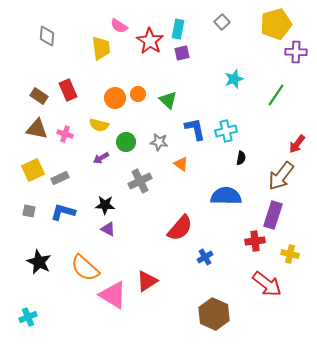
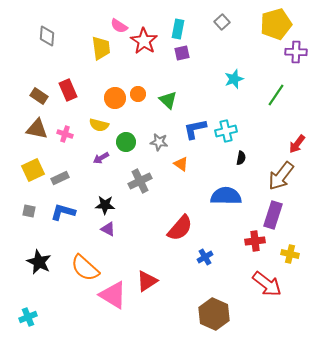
red star at (150, 41): moved 6 px left
blue L-shape at (195, 129): rotated 90 degrees counterclockwise
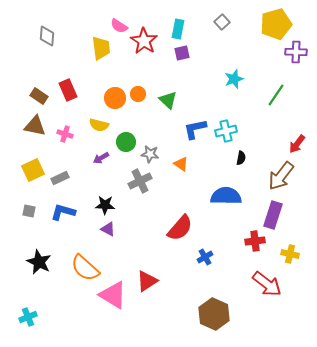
brown triangle at (37, 129): moved 2 px left, 3 px up
gray star at (159, 142): moved 9 px left, 12 px down
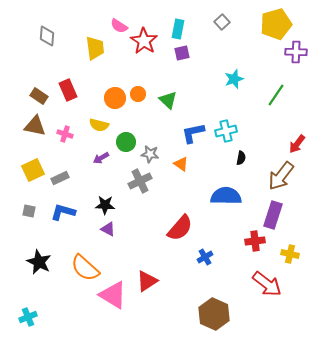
yellow trapezoid at (101, 48): moved 6 px left
blue L-shape at (195, 129): moved 2 px left, 4 px down
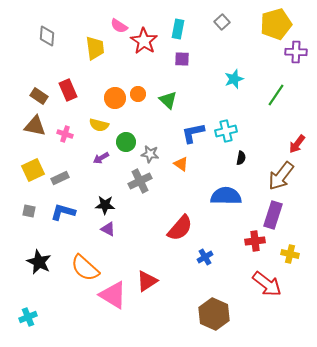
purple square at (182, 53): moved 6 px down; rotated 14 degrees clockwise
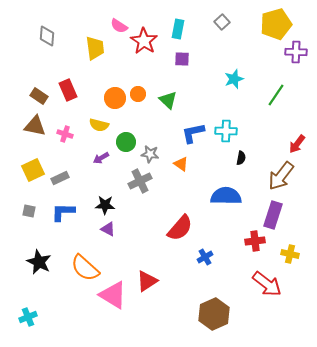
cyan cross at (226, 131): rotated 15 degrees clockwise
blue L-shape at (63, 212): rotated 15 degrees counterclockwise
brown hexagon at (214, 314): rotated 12 degrees clockwise
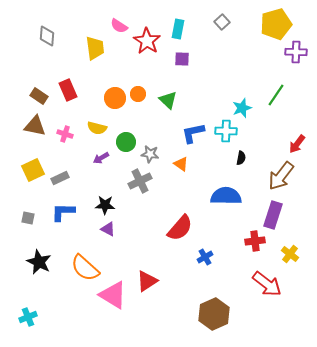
red star at (144, 41): moved 3 px right
cyan star at (234, 79): moved 8 px right, 29 px down
yellow semicircle at (99, 125): moved 2 px left, 3 px down
gray square at (29, 211): moved 1 px left, 7 px down
yellow cross at (290, 254): rotated 24 degrees clockwise
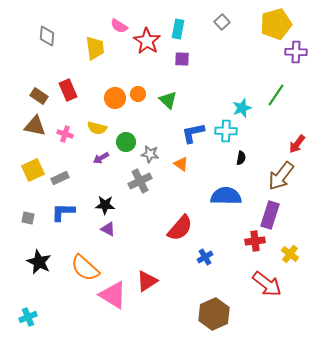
purple rectangle at (273, 215): moved 3 px left
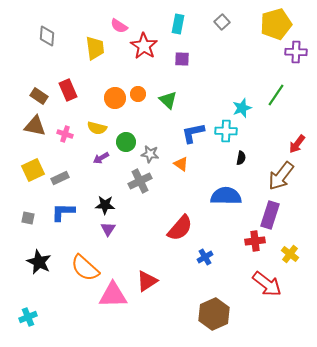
cyan rectangle at (178, 29): moved 5 px up
red star at (147, 41): moved 3 px left, 5 px down
purple triangle at (108, 229): rotated 35 degrees clockwise
pink triangle at (113, 295): rotated 32 degrees counterclockwise
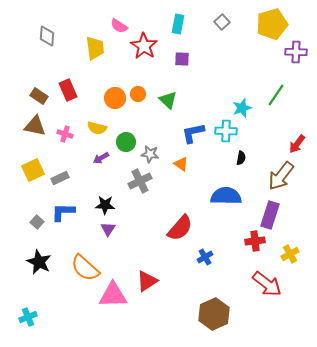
yellow pentagon at (276, 24): moved 4 px left
gray square at (28, 218): moved 9 px right, 4 px down; rotated 32 degrees clockwise
yellow cross at (290, 254): rotated 24 degrees clockwise
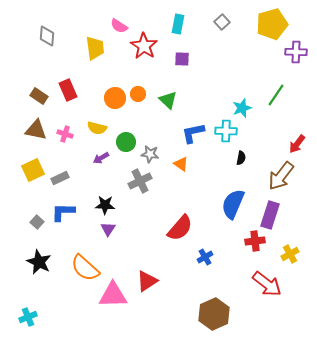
brown triangle at (35, 126): moved 1 px right, 4 px down
blue semicircle at (226, 196): moved 7 px right, 8 px down; rotated 68 degrees counterclockwise
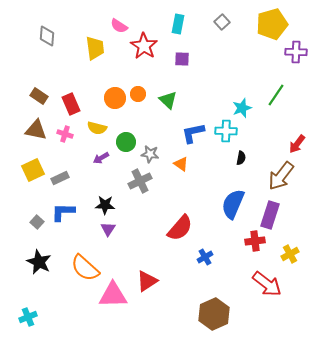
red rectangle at (68, 90): moved 3 px right, 14 px down
